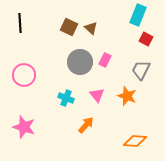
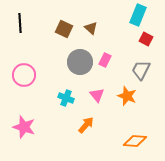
brown square: moved 5 px left, 2 px down
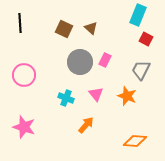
pink triangle: moved 1 px left, 1 px up
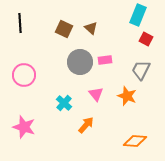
pink rectangle: rotated 56 degrees clockwise
cyan cross: moved 2 px left, 5 px down; rotated 21 degrees clockwise
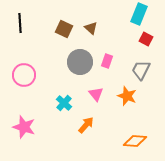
cyan rectangle: moved 1 px right, 1 px up
pink rectangle: moved 2 px right, 1 px down; rotated 64 degrees counterclockwise
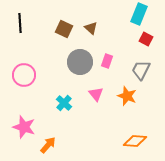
orange arrow: moved 38 px left, 20 px down
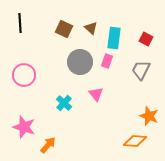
cyan rectangle: moved 25 px left, 24 px down; rotated 15 degrees counterclockwise
orange star: moved 22 px right, 20 px down
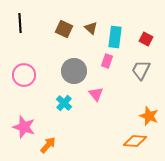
cyan rectangle: moved 1 px right, 1 px up
gray circle: moved 6 px left, 9 px down
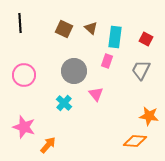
orange star: rotated 12 degrees counterclockwise
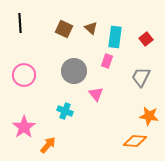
red square: rotated 24 degrees clockwise
gray trapezoid: moved 7 px down
cyan cross: moved 1 px right, 8 px down; rotated 21 degrees counterclockwise
pink star: rotated 20 degrees clockwise
